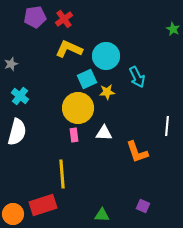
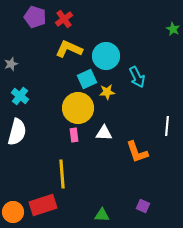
purple pentagon: rotated 25 degrees clockwise
orange circle: moved 2 px up
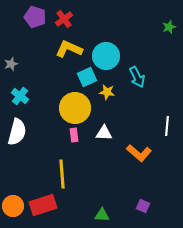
green star: moved 4 px left, 2 px up; rotated 24 degrees clockwise
cyan square: moved 2 px up
yellow star: rotated 14 degrees clockwise
yellow circle: moved 3 px left
orange L-shape: moved 2 px right, 1 px down; rotated 30 degrees counterclockwise
orange circle: moved 6 px up
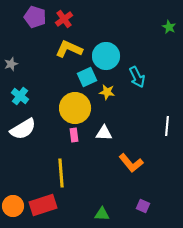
green star: rotated 24 degrees counterclockwise
white semicircle: moved 6 px right, 3 px up; rotated 44 degrees clockwise
orange L-shape: moved 8 px left, 10 px down; rotated 10 degrees clockwise
yellow line: moved 1 px left, 1 px up
green triangle: moved 1 px up
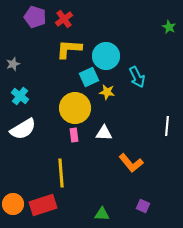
yellow L-shape: rotated 20 degrees counterclockwise
gray star: moved 2 px right
cyan square: moved 2 px right
orange circle: moved 2 px up
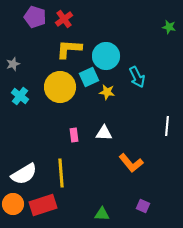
green star: rotated 16 degrees counterclockwise
yellow circle: moved 15 px left, 21 px up
white semicircle: moved 1 px right, 45 px down
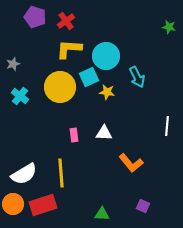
red cross: moved 2 px right, 2 px down
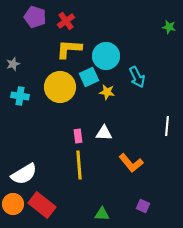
cyan cross: rotated 30 degrees counterclockwise
pink rectangle: moved 4 px right, 1 px down
yellow line: moved 18 px right, 8 px up
red rectangle: moved 1 px left; rotated 56 degrees clockwise
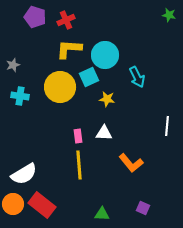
red cross: moved 1 px up; rotated 12 degrees clockwise
green star: moved 12 px up
cyan circle: moved 1 px left, 1 px up
gray star: moved 1 px down
yellow star: moved 7 px down
purple square: moved 2 px down
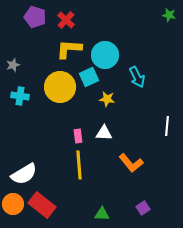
red cross: rotated 24 degrees counterclockwise
purple square: rotated 32 degrees clockwise
